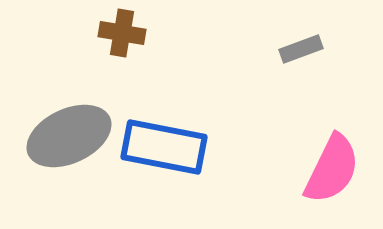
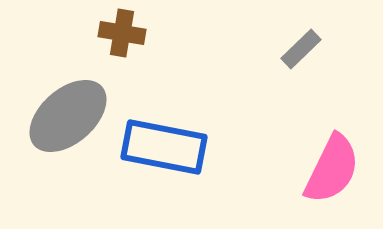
gray rectangle: rotated 24 degrees counterclockwise
gray ellipse: moved 1 px left, 20 px up; rotated 16 degrees counterclockwise
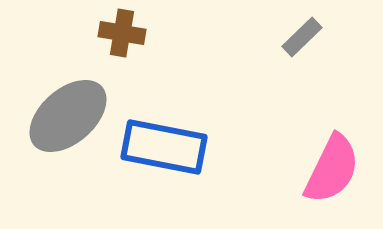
gray rectangle: moved 1 px right, 12 px up
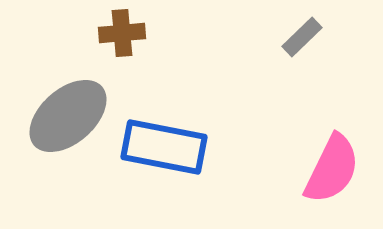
brown cross: rotated 15 degrees counterclockwise
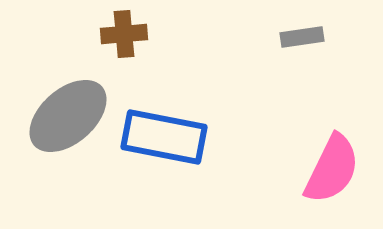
brown cross: moved 2 px right, 1 px down
gray rectangle: rotated 36 degrees clockwise
blue rectangle: moved 10 px up
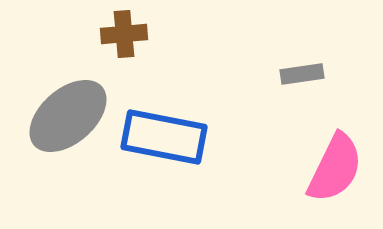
gray rectangle: moved 37 px down
pink semicircle: moved 3 px right, 1 px up
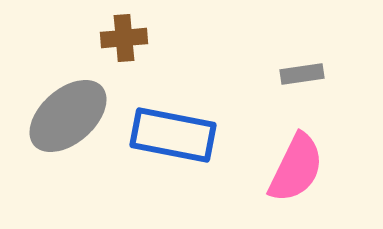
brown cross: moved 4 px down
blue rectangle: moved 9 px right, 2 px up
pink semicircle: moved 39 px left
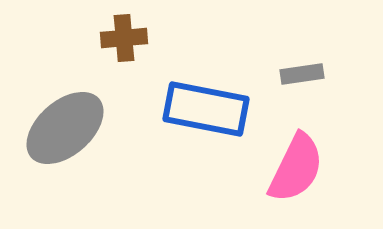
gray ellipse: moved 3 px left, 12 px down
blue rectangle: moved 33 px right, 26 px up
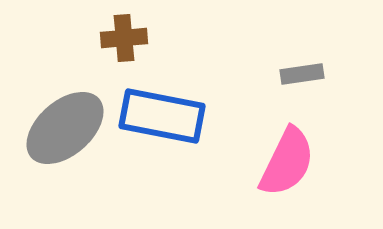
blue rectangle: moved 44 px left, 7 px down
pink semicircle: moved 9 px left, 6 px up
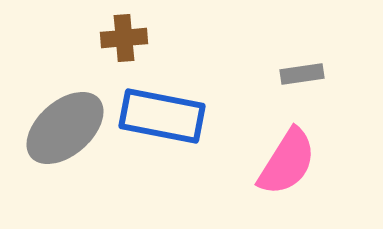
pink semicircle: rotated 6 degrees clockwise
